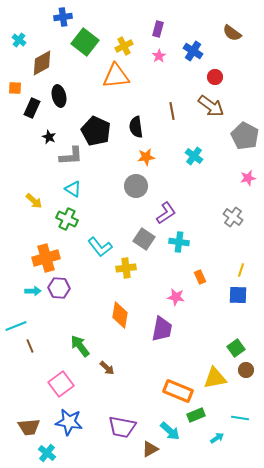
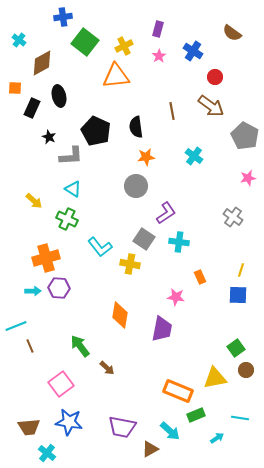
yellow cross at (126, 268): moved 4 px right, 4 px up; rotated 18 degrees clockwise
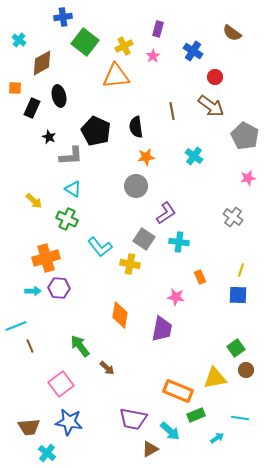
pink star at (159, 56): moved 6 px left
purple trapezoid at (122, 427): moved 11 px right, 8 px up
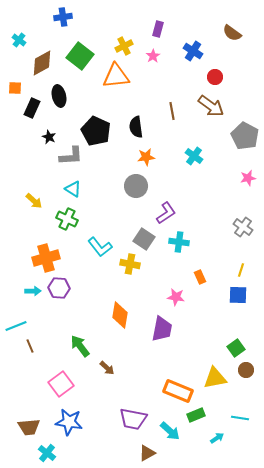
green square at (85, 42): moved 5 px left, 14 px down
gray cross at (233, 217): moved 10 px right, 10 px down
brown triangle at (150, 449): moved 3 px left, 4 px down
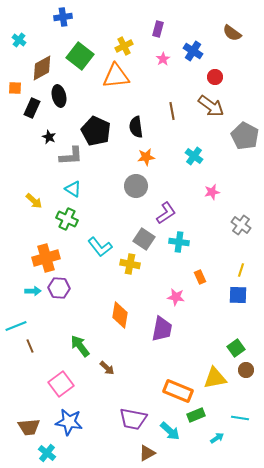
pink star at (153, 56): moved 10 px right, 3 px down
brown diamond at (42, 63): moved 5 px down
pink star at (248, 178): moved 36 px left, 14 px down
gray cross at (243, 227): moved 2 px left, 2 px up
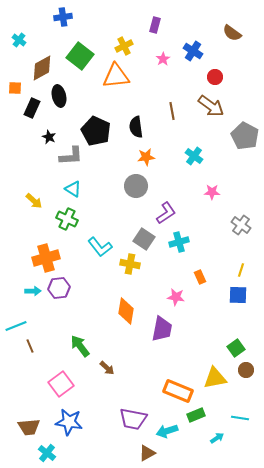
purple rectangle at (158, 29): moved 3 px left, 4 px up
pink star at (212, 192): rotated 14 degrees clockwise
cyan cross at (179, 242): rotated 24 degrees counterclockwise
purple hexagon at (59, 288): rotated 10 degrees counterclockwise
orange diamond at (120, 315): moved 6 px right, 4 px up
cyan arrow at (170, 431): moved 3 px left; rotated 120 degrees clockwise
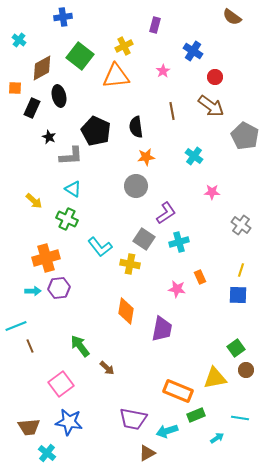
brown semicircle at (232, 33): moved 16 px up
pink star at (163, 59): moved 12 px down
pink star at (176, 297): moved 1 px right, 8 px up
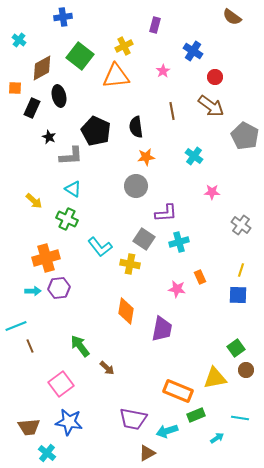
purple L-shape at (166, 213): rotated 30 degrees clockwise
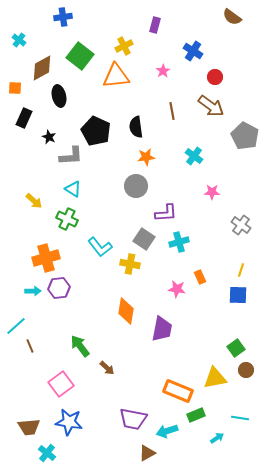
black rectangle at (32, 108): moved 8 px left, 10 px down
cyan line at (16, 326): rotated 20 degrees counterclockwise
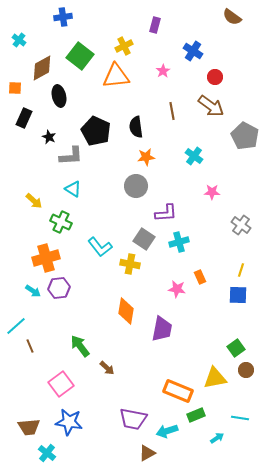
green cross at (67, 219): moved 6 px left, 3 px down
cyan arrow at (33, 291): rotated 35 degrees clockwise
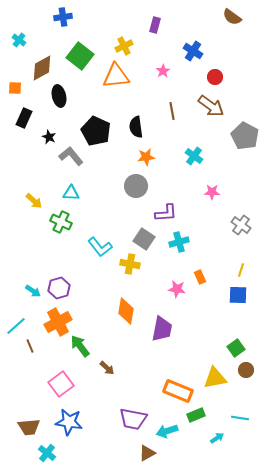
gray L-shape at (71, 156): rotated 125 degrees counterclockwise
cyan triangle at (73, 189): moved 2 px left, 4 px down; rotated 30 degrees counterclockwise
orange cross at (46, 258): moved 12 px right, 64 px down; rotated 12 degrees counterclockwise
purple hexagon at (59, 288): rotated 10 degrees counterclockwise
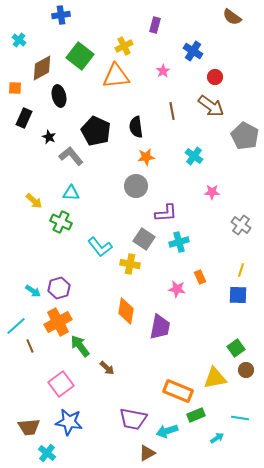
blue cross at (63, 17): moved 2 px left, 2 px up
purple trapezoid at (162, 329): moved 2 px left, 2 px up
